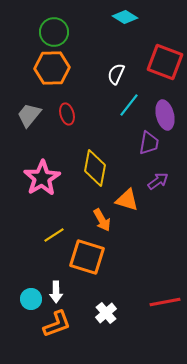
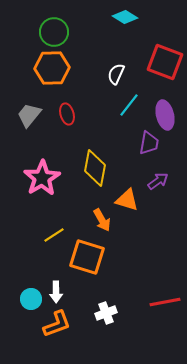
white cross: rotated 20 degrees clockwise
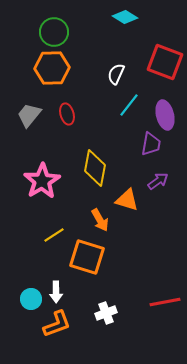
purple trapezoid: moved 2 px right, 1 px down
pink star: moved 3 px down
orange arrow: moved 2 px left
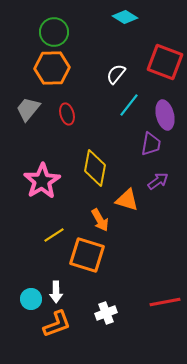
white semicircle: rotated 15 degrees clockwise
gray trapezoid: moved 1 px left, 6 px up
orange square: moved 2 px up
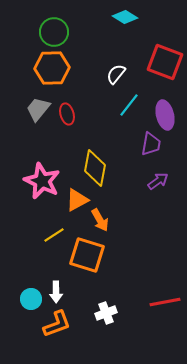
gray trapezoid: moved 10 px right
pink star: rotated 15 degrees counterclockwise
orange triangle: moved 50 px left; rotated 45 degrees counterclockwise
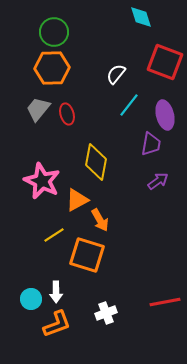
cyan diamond: moved 16 px right; rotated 40 degrees clockwise
yellow diamond: moved 1 px right, 6 px up
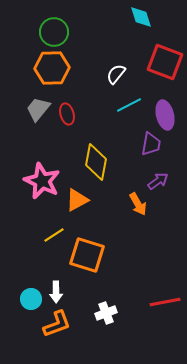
cyan line: rotated 25 degrees clockwise
orange arrow: moved 38 px right, 16 px up
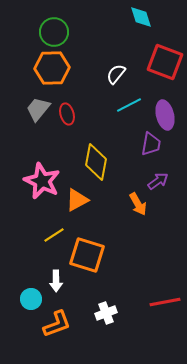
white arrow: moved 11 px up
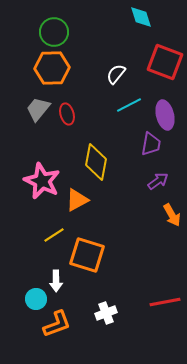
orange arrow: moved 34 px right, 11 px down
cyan circle: moved 5 px right
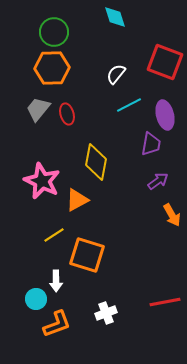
cyan diamond: moved 26 px left
